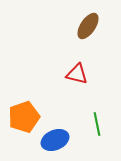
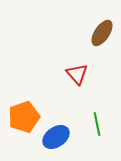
brown ellipse: moved 14 px right, 7 px down
red triangle: rotated 35 degrees clockwise
blue ellipse: moved 1 px right, 3 px up; rotated 12 degrees counterclockwise
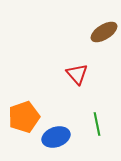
brown ellipse: moved 2 px right, 1 px up; rotated 24 degrees clockwise
blue ellipse: rotated 16 degrees clockwise
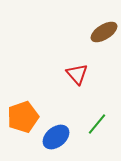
orange pentagon: moved 1 px left
green line: rotated 50 degrees clockwise
blue ellipse: rotated 20 degrees counterclockwise
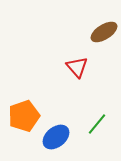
red triangle: moved 7 px up
orange pentagon: moved 1 px right, 1 px up
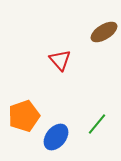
red triangle: moved 17 px left, 7 px up
blue ellipse: rotated 12 degrees counterclockwise
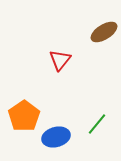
red triangle: rotated 20 degrees clockwise
orange pentagon: rotated 16 degrees counterclockwise
blue ellipse: rotated 36 degrees clockwise
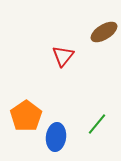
red triangle: moved 3 px right, 4 px up
orange pentagon: moved 2 px right
blue ellipse: rotated 68 degrees counterclockwise
